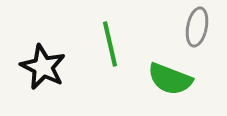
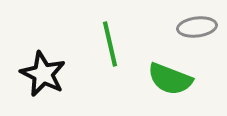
gray ellipse: rotated 72 degrees clockwise
black star: moved 7 px down
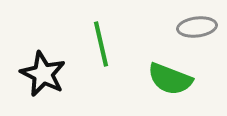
green line: moved 9 px left
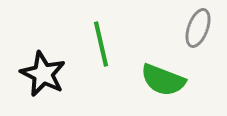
gray ellipse: moved 1 px right, 1 px down; rotated 63 degrees counterclockwise
green semicircle: moved 7 px left, 1 px down
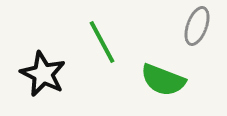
gray ellipse: moved 1 px left, 2 px up
green line: moved 1 px right, 2 px up; rotated 15 degrees counterclockwise
